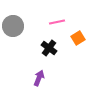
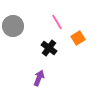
pink line: rotated 70 degrees clockwise
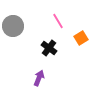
pink line: moved 1 px right, 1 px up
orange square: moved 3 px right
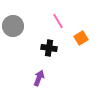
black cross: rotated 28 degrees counterclockwise
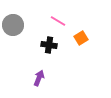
pink line: rotated 28 degrees counterclockwise
gray circle: moved 1 px up
black cross: moved 3 px up
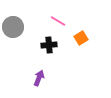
gray circle: moved 2 px down
black cross: rotated 14 degrees counterclockwise
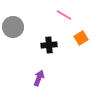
pink line: moved 6 px right, 6 px up
